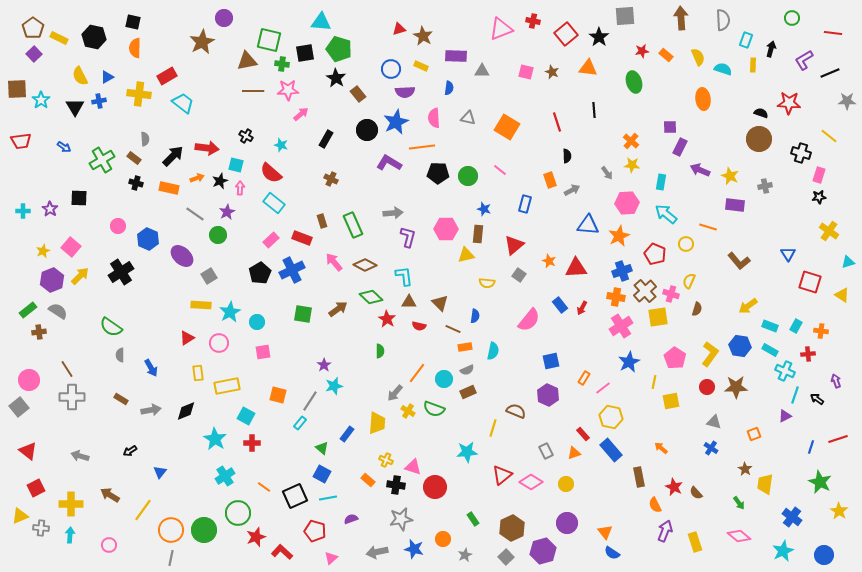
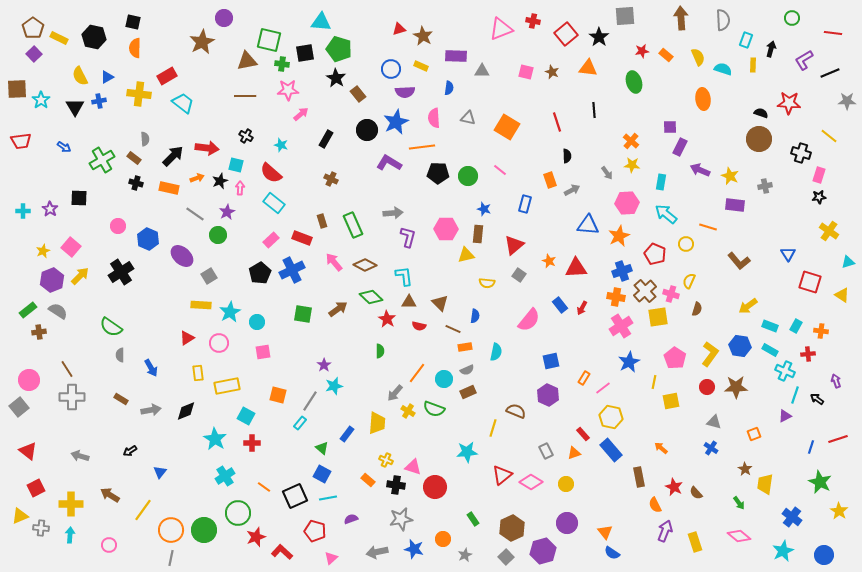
brown line at (253, 91): moved 8 px left, 5 px down
cyan semicircle at (493, 351): moved 3 px right, 1 px down
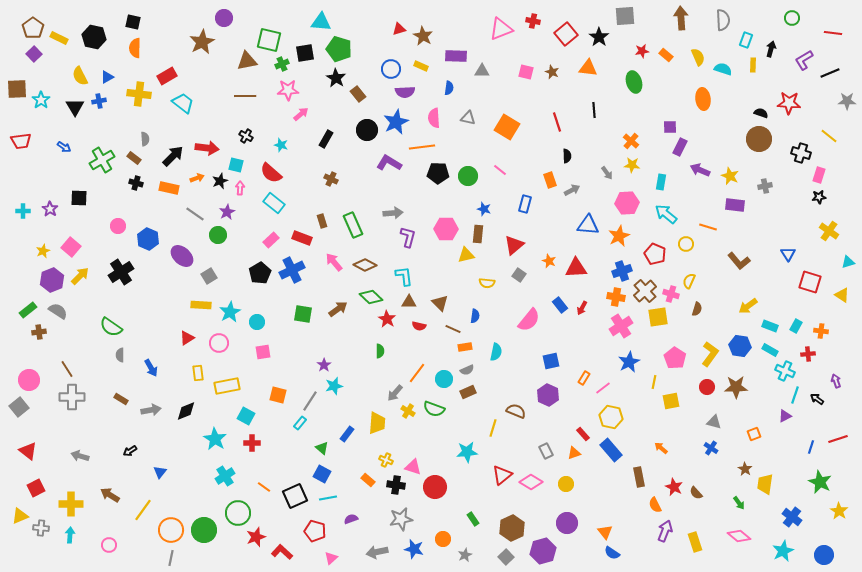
green cross at (282, 64): rotated 32 degrees counterclockwise
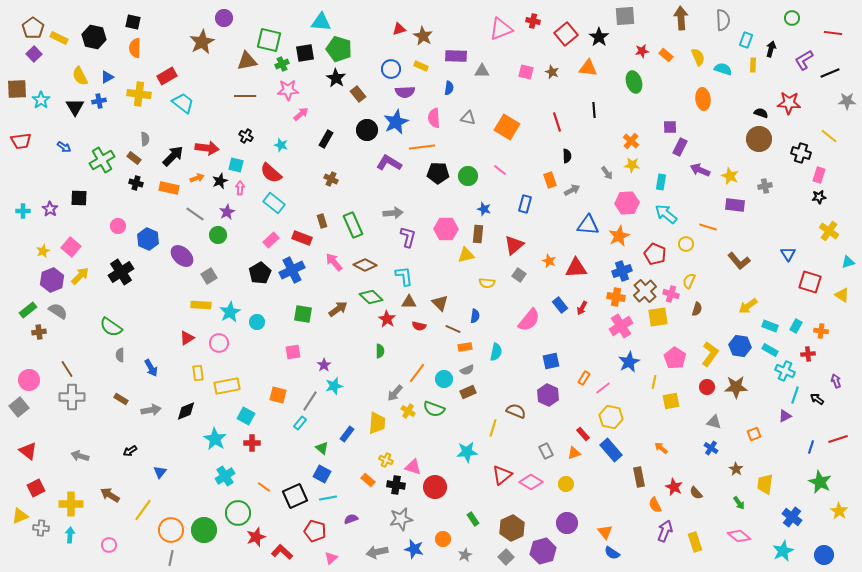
pink square at (263, 352): moved 30 px right
brown star at (745, 469): moved 9 px left
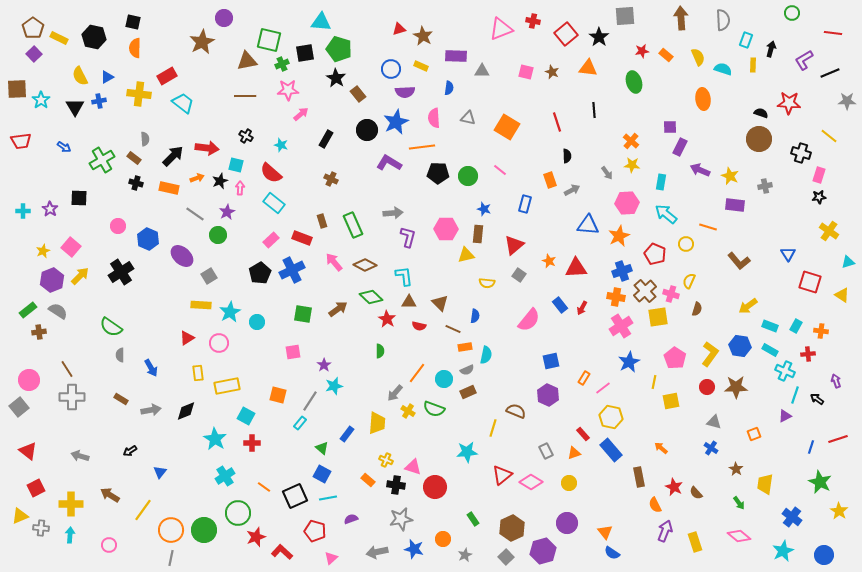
green circle at (792, 18): moved 5 px up
cyan semicircle at (496, 352): moved 10 px left, 3 px down
yellow circle at (566, 484): moved 3 px right, 1 px up
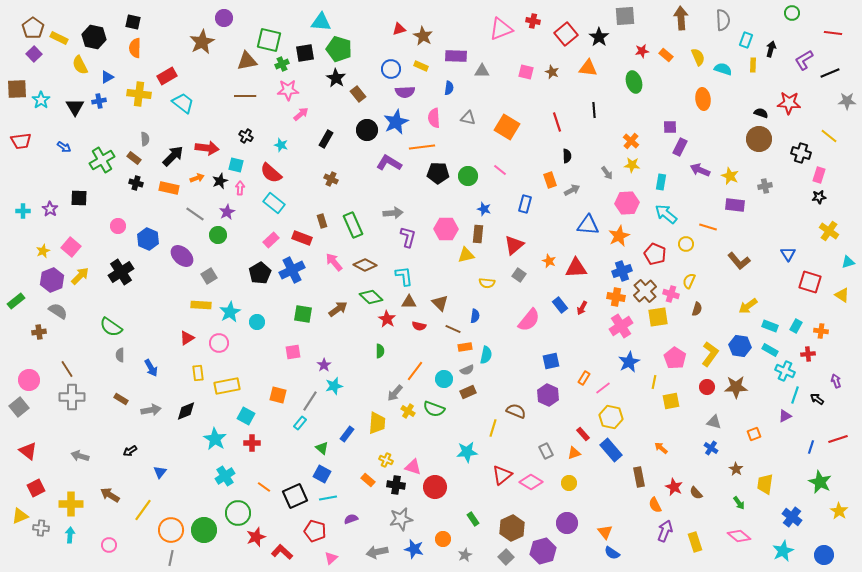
yellow semicircle at (80, 76): moved 11 px up
green rectangle at (28, 310): moved 12 px left, 9 px up
orange line at (417, 373): moved 2 px left, 2 px up
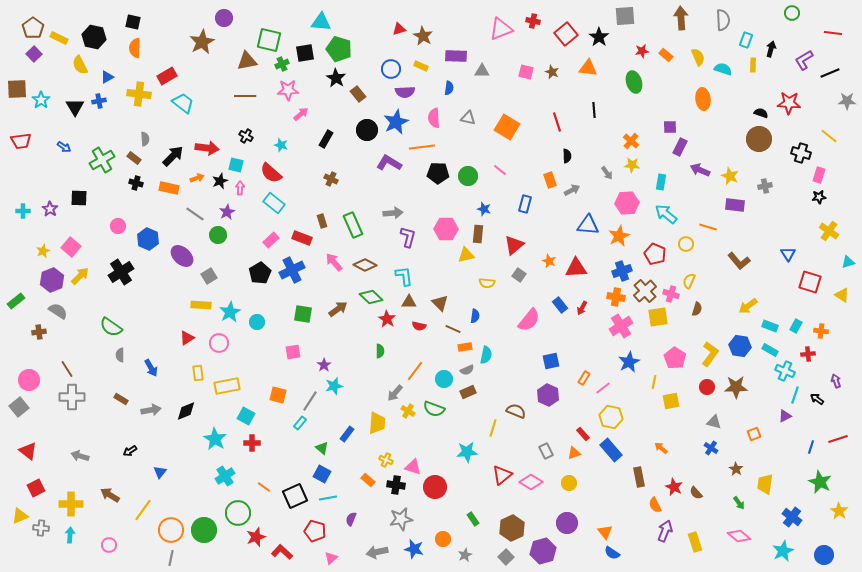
purple semicircle at (351, 519): rotated 48 degrees counterclockwise
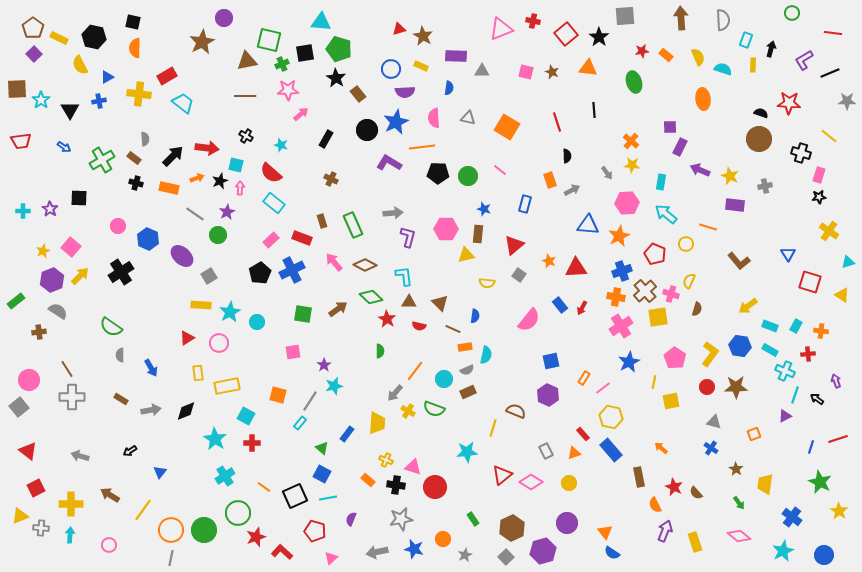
black triangle at (75, 107): moved 5 px left, 3 px down
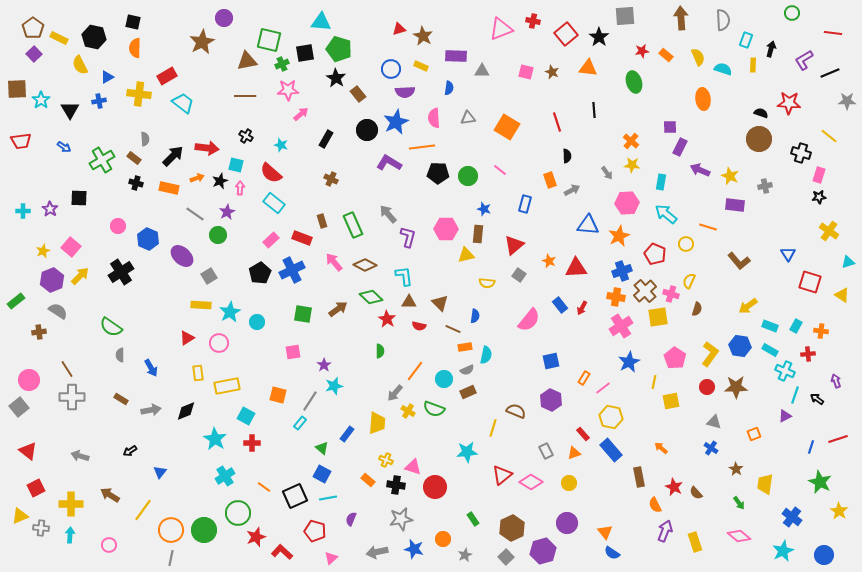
gray triangle at (468, 118): rotated 21 degrees counterclockwise
gray arrow at (393, 213): moved 5 px left, 1 px down; rotated 126 degrees counterclockwise
purple hexagon at (548, 395): moved 3 px right, 5 px down
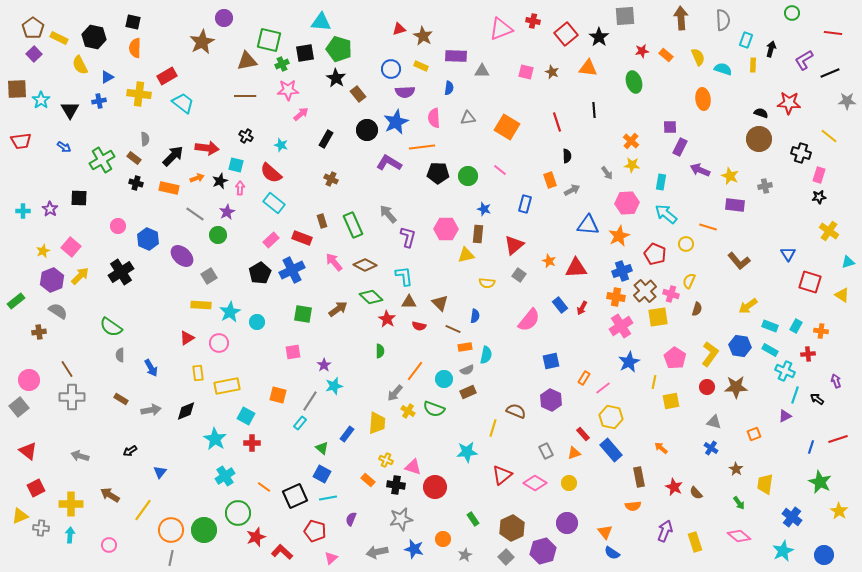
pink diamond at (531, 482): moved 4 px right, 1 px down
orange semicircle at (655, 505): moved 22 px left, 1 px down; rotated 70 degrees counterclockwise
